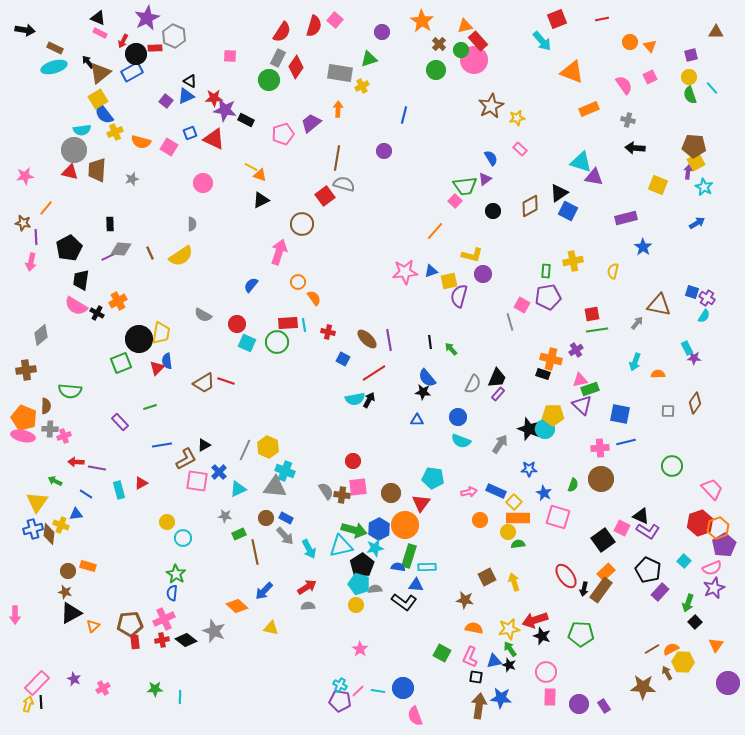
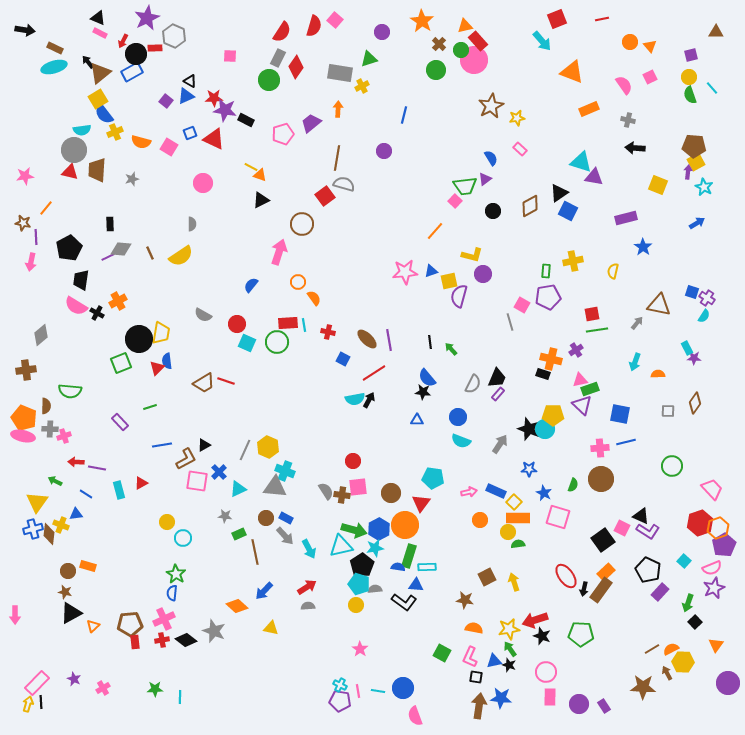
pink line at (358, 691): rotated 56 degrees counterclockwise
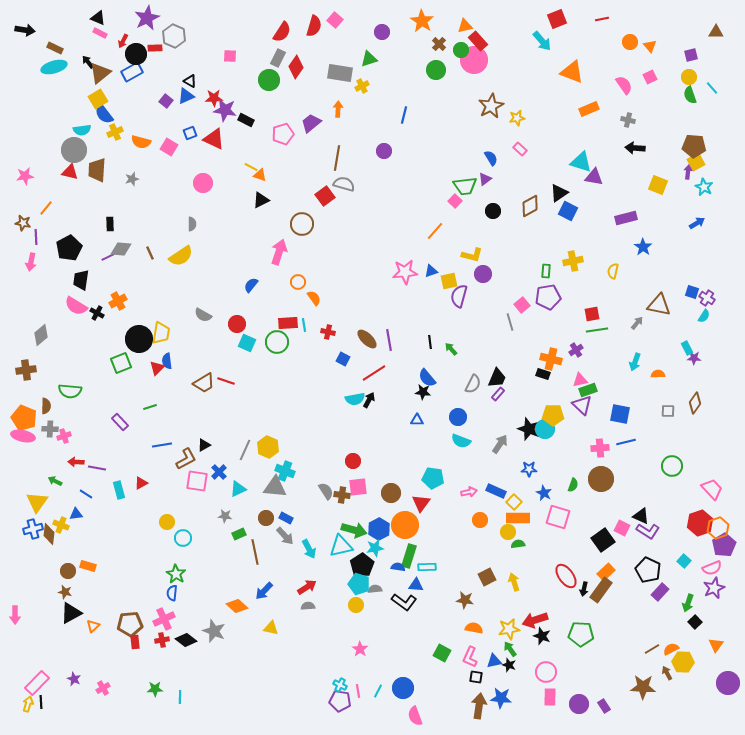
pink square at (522, 305): rotated 21 degrees clockwise
green rectangle at (590, 389): moved 2 px left, 1 px down
cyan line at (378, 691): rotated 72 degrees counterclockwise
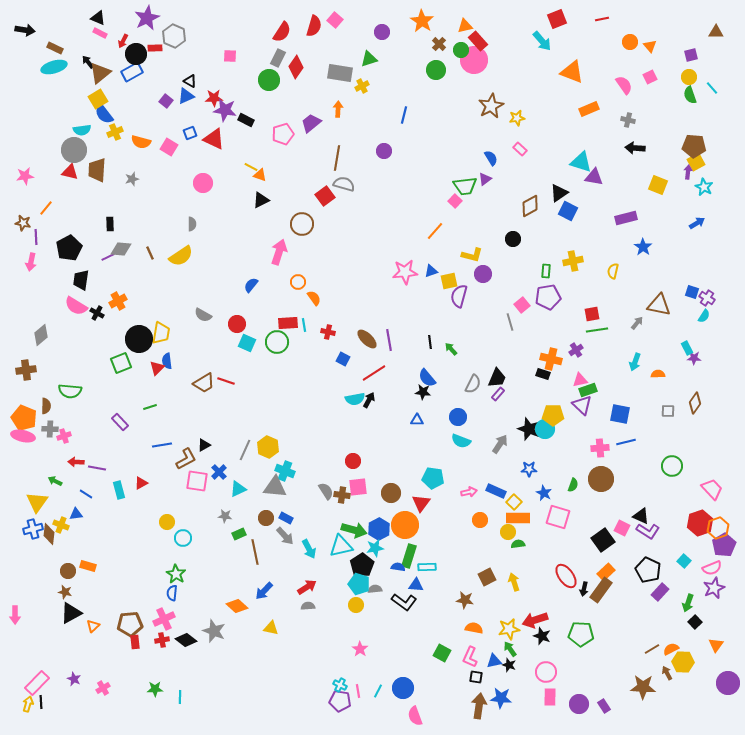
black circle at (493, 211): moved 20 px right, 28 px down
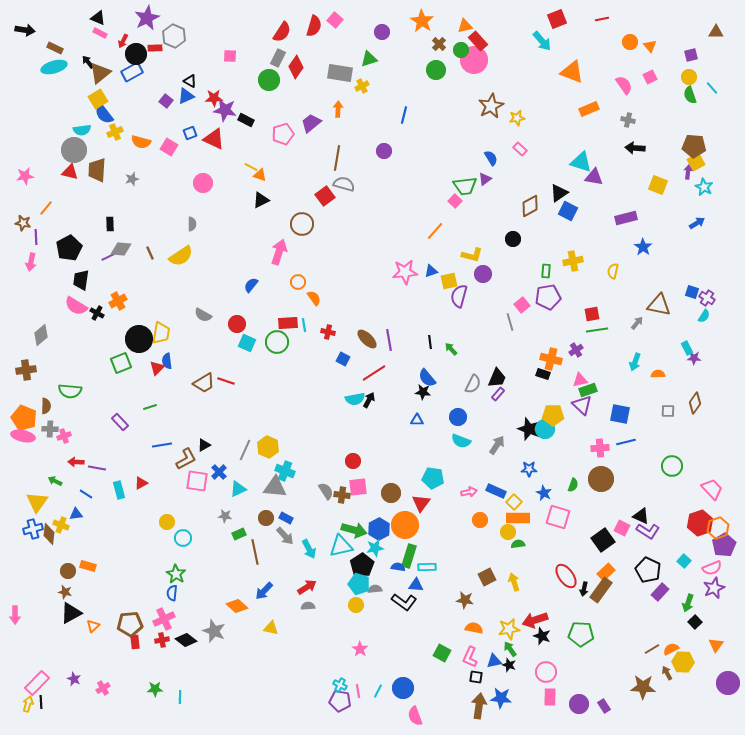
gray arrow at (500, 444): moved 3 px left, 1 px down
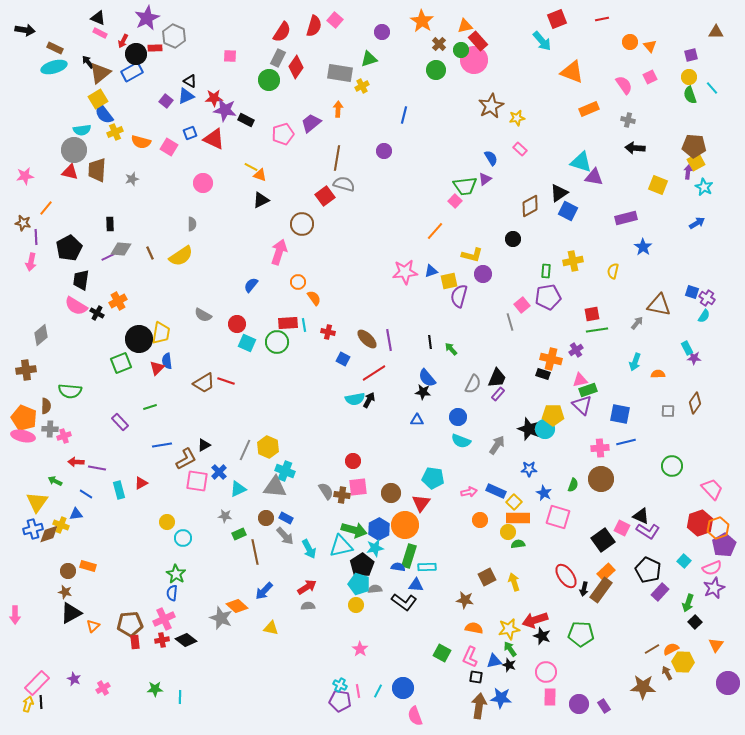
brown diamond at (49, 534): rotated 65 degrees clockwise
gray star at (214, 631): moved 7 px right, 13 px up
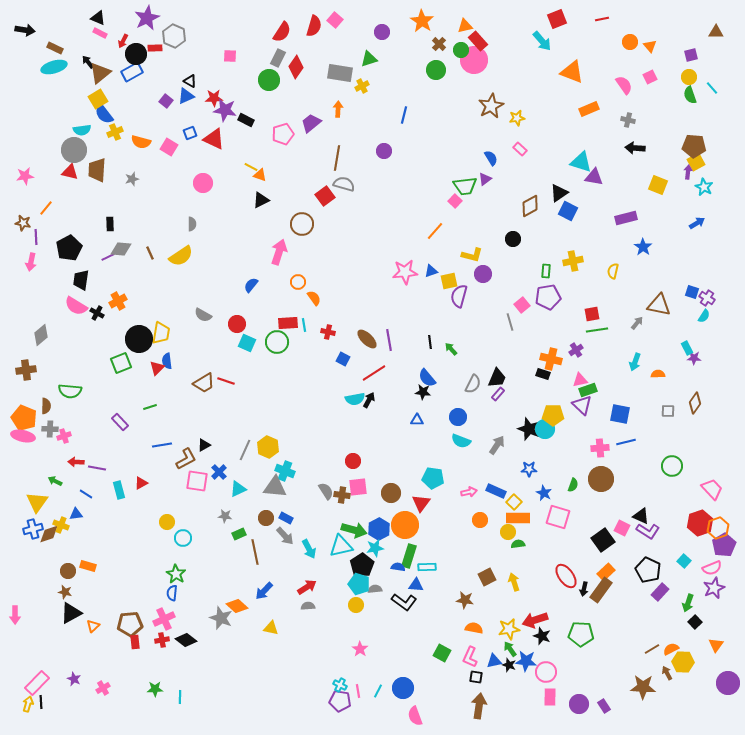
blue star at (501, 698): moved 25 px right, 37 px up
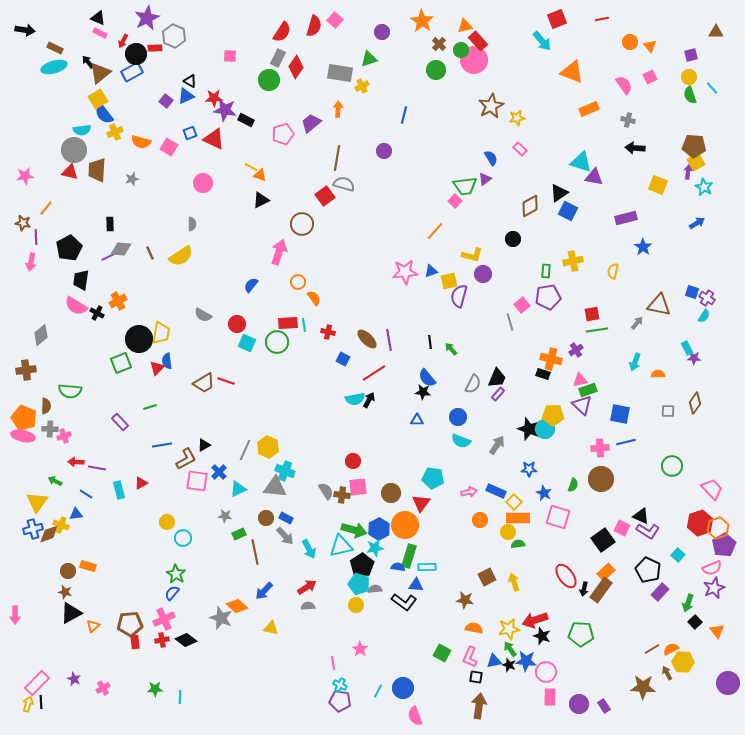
cyan square at (684, 561): moved 6 px left, 6 px up
blue semicircle at (172, 593): rotated 35 degrees clockwise
orange triangle at (716, 645): moved 1 px right, 14 px up; rotated 14 degrees counterclockwise
pink line at (358, 691): moved 25 px left, 28 px up
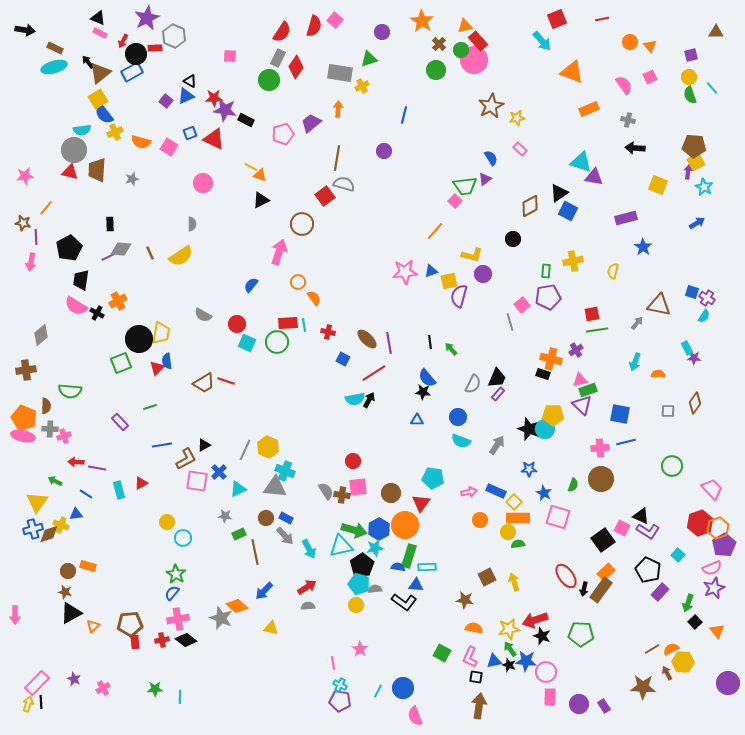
purple line at (389, 340): moved 3 px down
pink cross at (164, 619): moved 14 px right; rotated 15 degrees clockwise
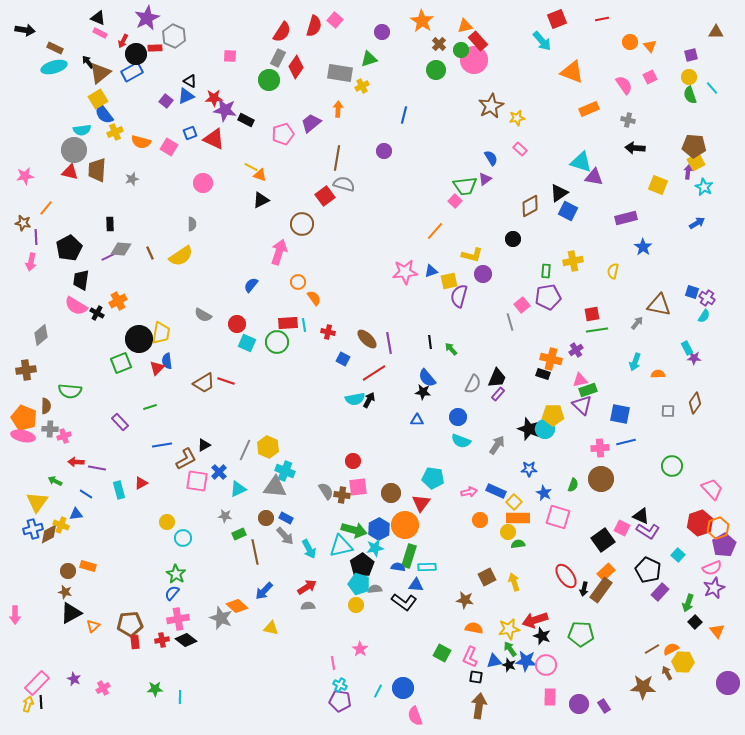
brown diamond at (49, 534): rotated 10 degrees counterclockwise
pink circle at (546, 672): moved 7 px up
